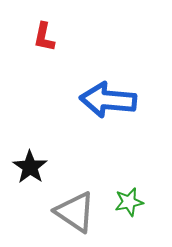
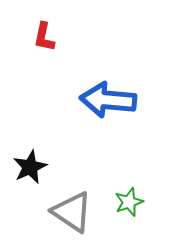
black star: rotated 12 degrees clockwise
green star: rotated 8 degrees counterclockwise
gray triangle: moved 3 px left
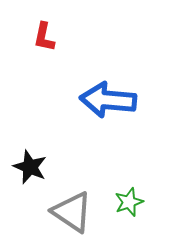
black star: rotated 24 degrees counterclockwise
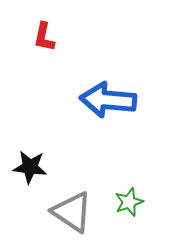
black star: rotated 16 degrees counterclockwise
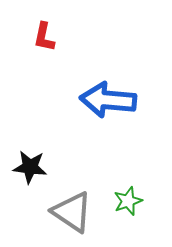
green star: moved 1 px left, 1 px up
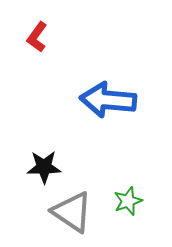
red L-shape: moved 7 px left; rotated 24 degrees clockwise
black star: moved 14 px right; rotated 8 degrees counterclockwise
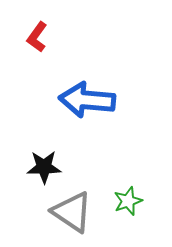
blue arrow: moved 21 px left
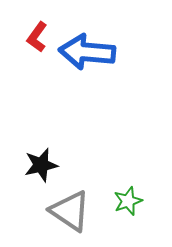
blue arrow: moved 48 px up
black star: moved 3 px left, 2 px up; rotated 12 degrees counterclockwise
gray triangle: moved 2 px left, 1 px up
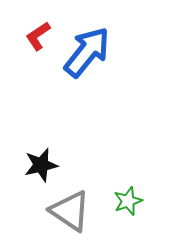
red L-shape: moved 1 px right, 1 px up; rotated 20 degrees clockwise
blue arrow: rotated 124 degrees clockwise
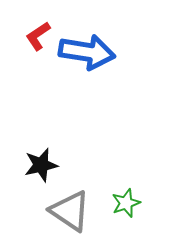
blue arrow: rotated 60 degrees clockwise
green star: moved 2 px left, 2 px down
